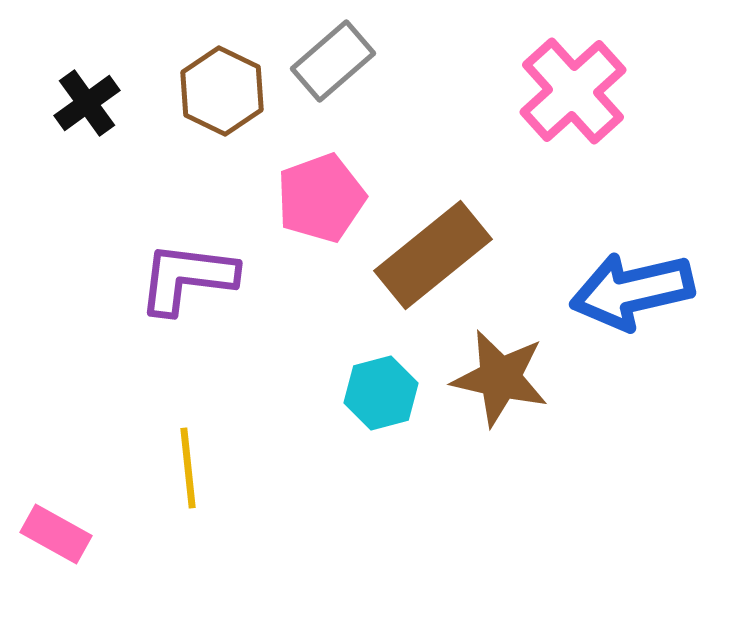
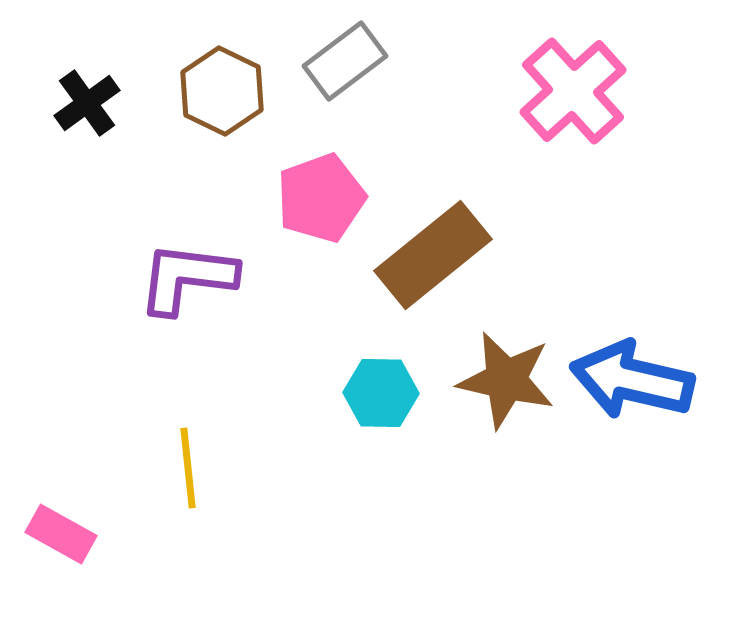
gray rectangle: moved 12 px right; rotated 4 degrees clockwise
blue arrow: moved 89 px down; rotated 26 degrees clockwise
brown star: moved 6 px right, 2 px down
cyan hexagon: rotated 16 degrees clockwise
pink rectangle: moved 5 px right
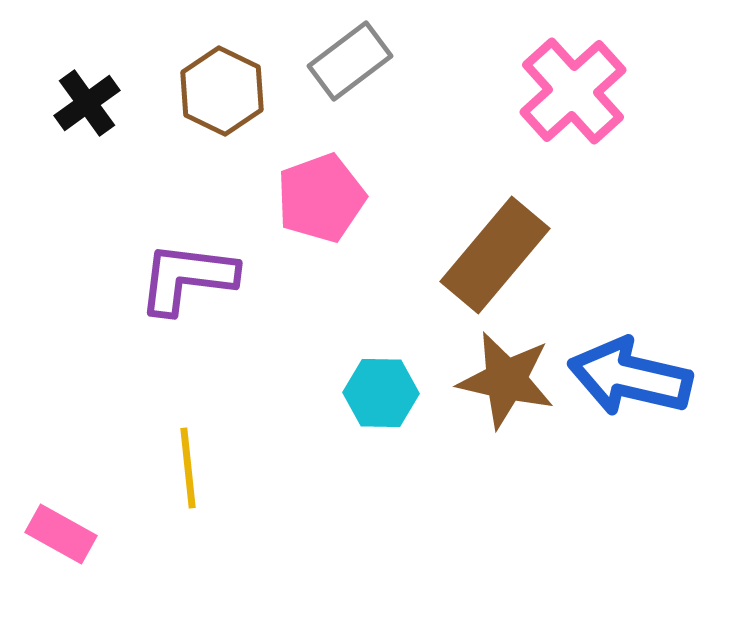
gray rectangle: moved 5 px right
brown rectangle: moved 62 px right; rotated 11 degrees counterclockwise
blue arrow: moved 2 px left, 3 px up
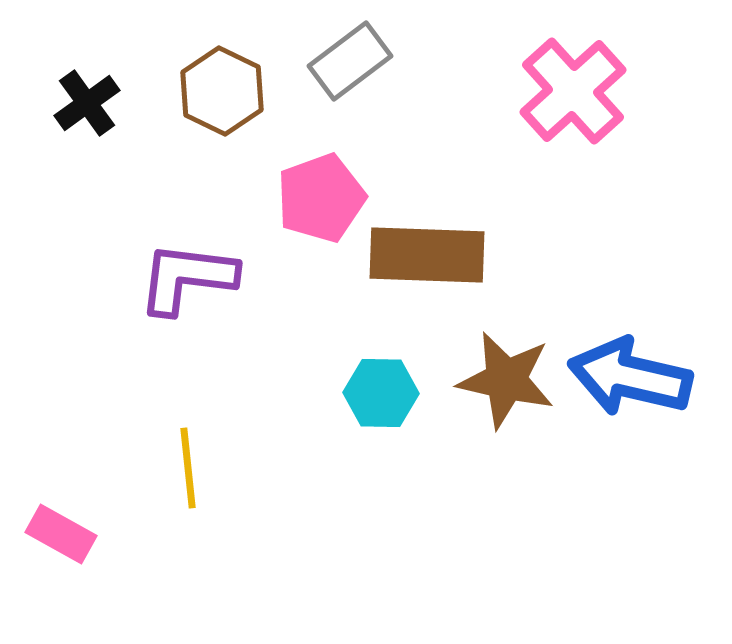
brown rectangle: moved 68 px left; rotated 52 degrees clockwise
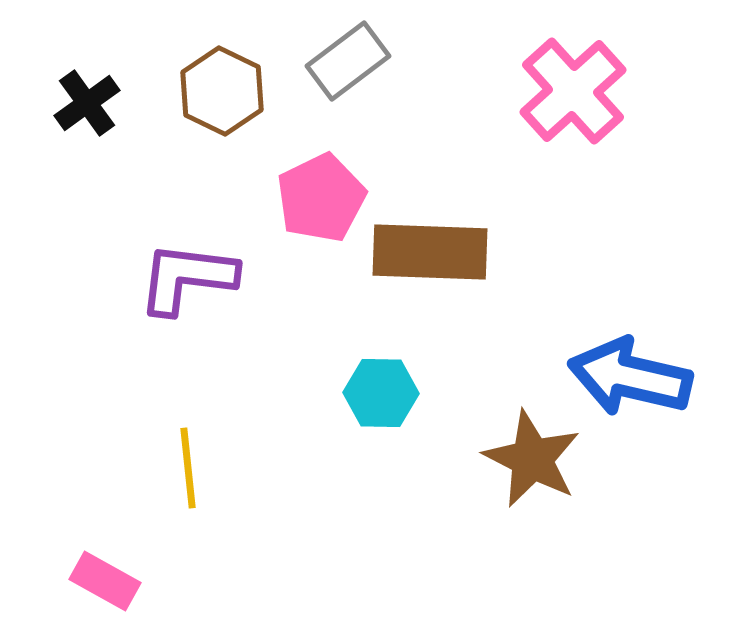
gray rectangle: moved 2 px left
pink pentagon: rotated 6 degrees counterclockwise
brown rectangle: moved 3 px right, 3 px up
brown star: moved 26 px right, 79 px down; rotated 14 degrees clockwise
pink rectangle: moved 44 px right, 47 px down
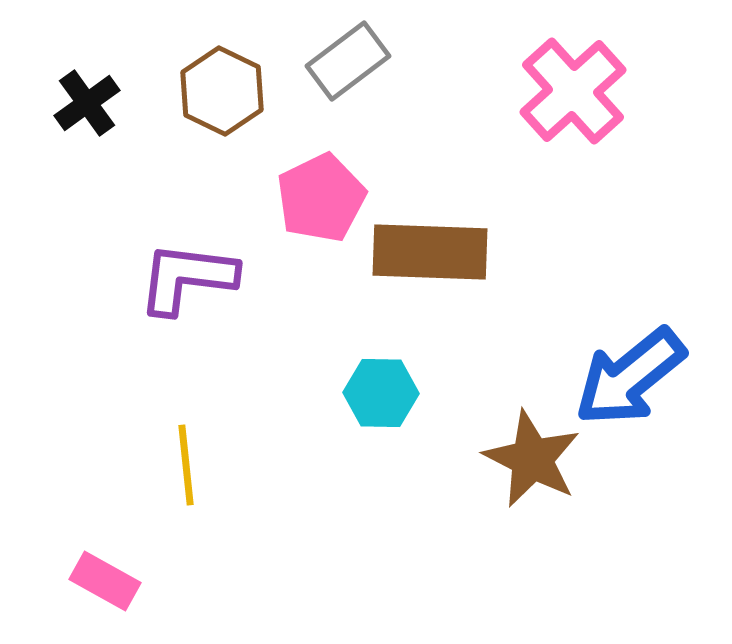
blue arrow: rotated 52 degrees counterclockwise
yellow line: moved 2 px left, 3 px up
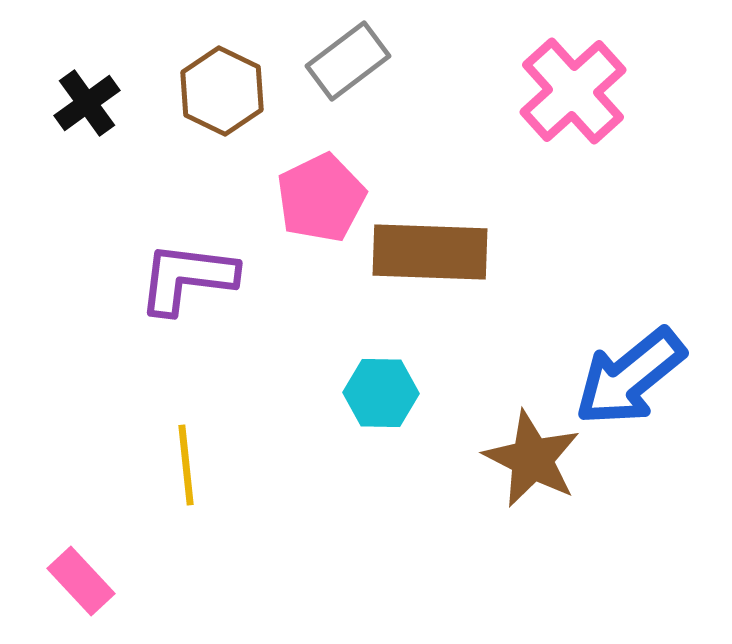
pink rectangle: moved 24 px left; rotated 18 degrees clockwise
